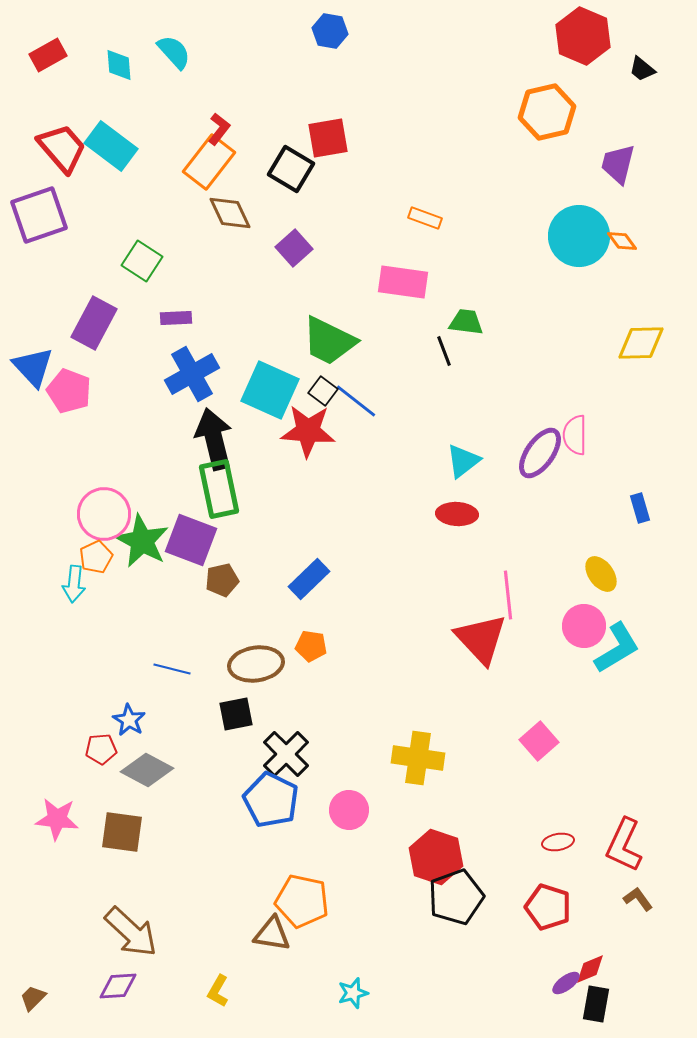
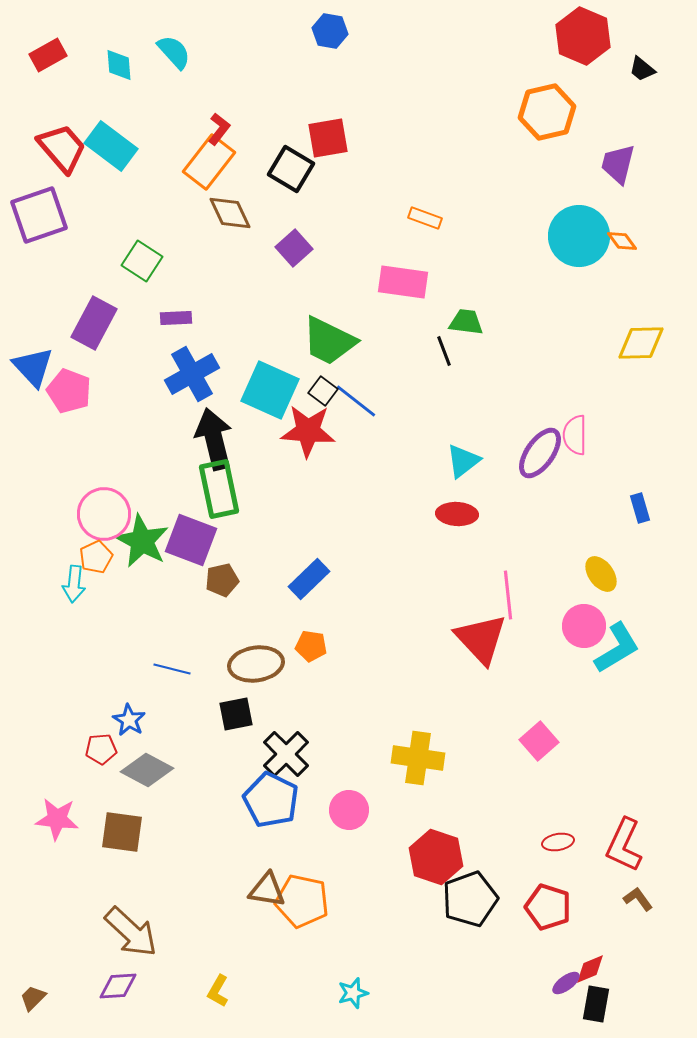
black pentagon at (456, 897): moved 14 px right, 2 px down
brown triangle at (272, 934): moved 5 px left, 44 px up
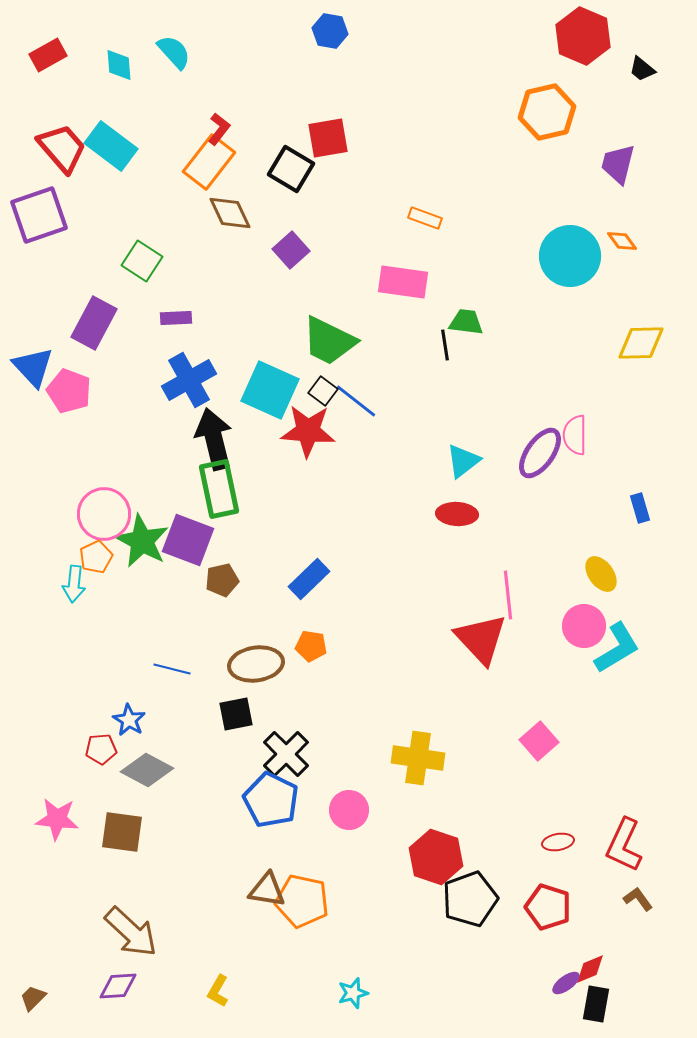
cyan circle at (579, 236): moved 9 px left, 20 px down
purple square at (294, 248): moved 3 px left, 2 px down
black line at (444, 351): moved 1 px right, 6 px up; rotated 12 degrees clockwise
blue cross at (192, 374): moved 3 px left, 6 px down
purple square at (191, 540): moved 3 px left
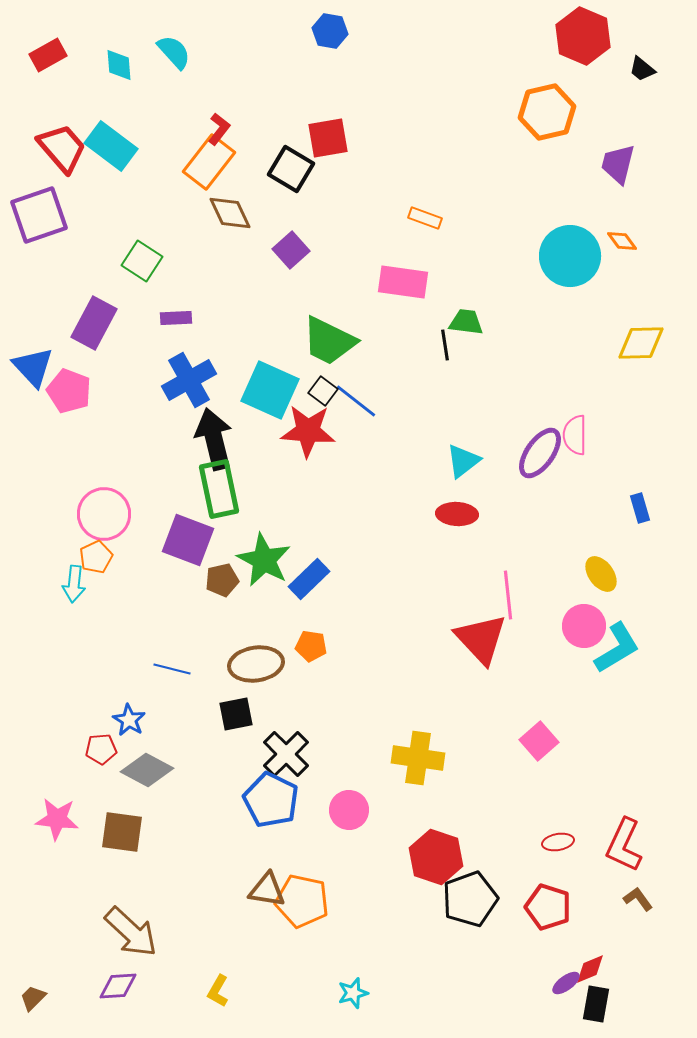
green star at (142, 541): moved 122 px right, 19 px down
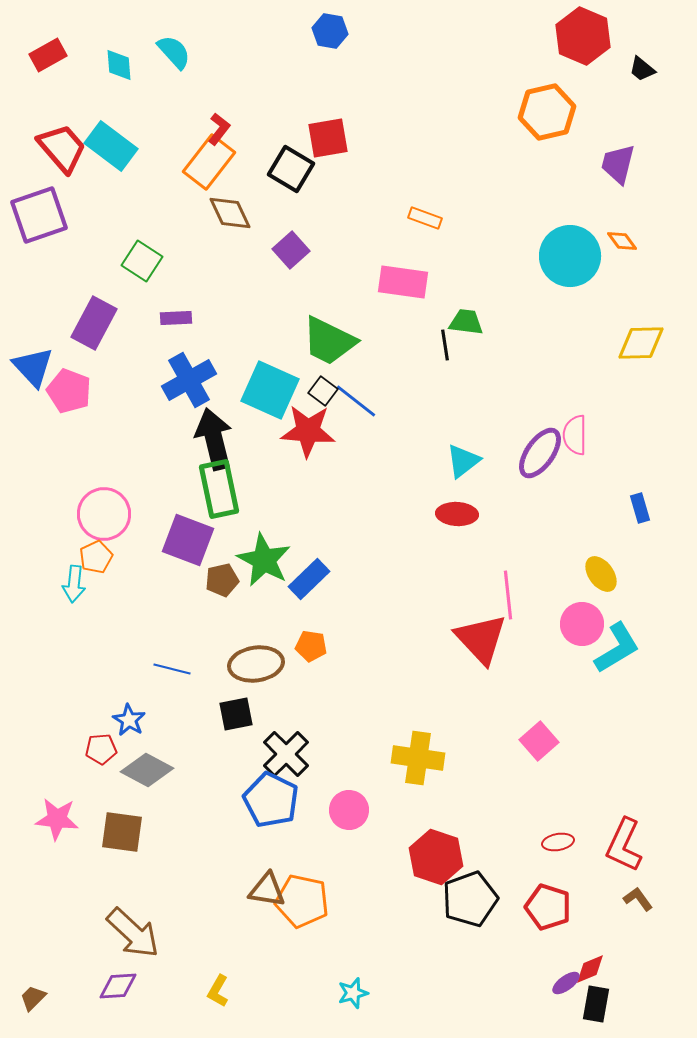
pink circle at (584, 626): moved 2 px left, 2 px up
brown arrow at (131, 932): moved 2 px right, 1 px down
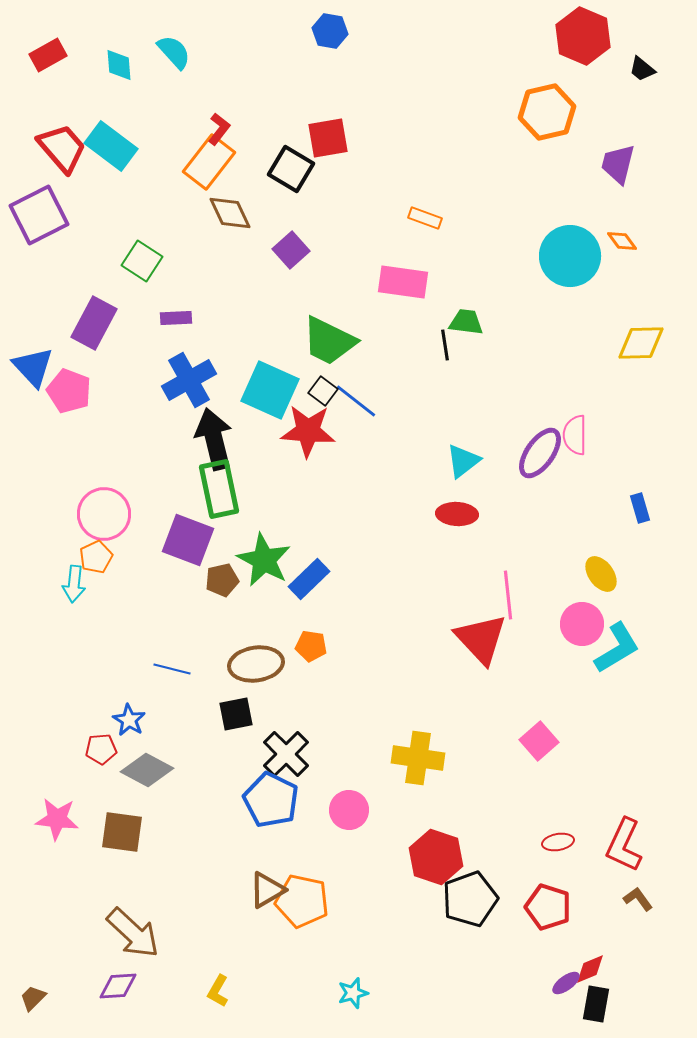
purple square at (39, 215): rotated 8 degrees counterclockwise
brown triangle at (267, 890): rotated 39 degrees counterclockwise
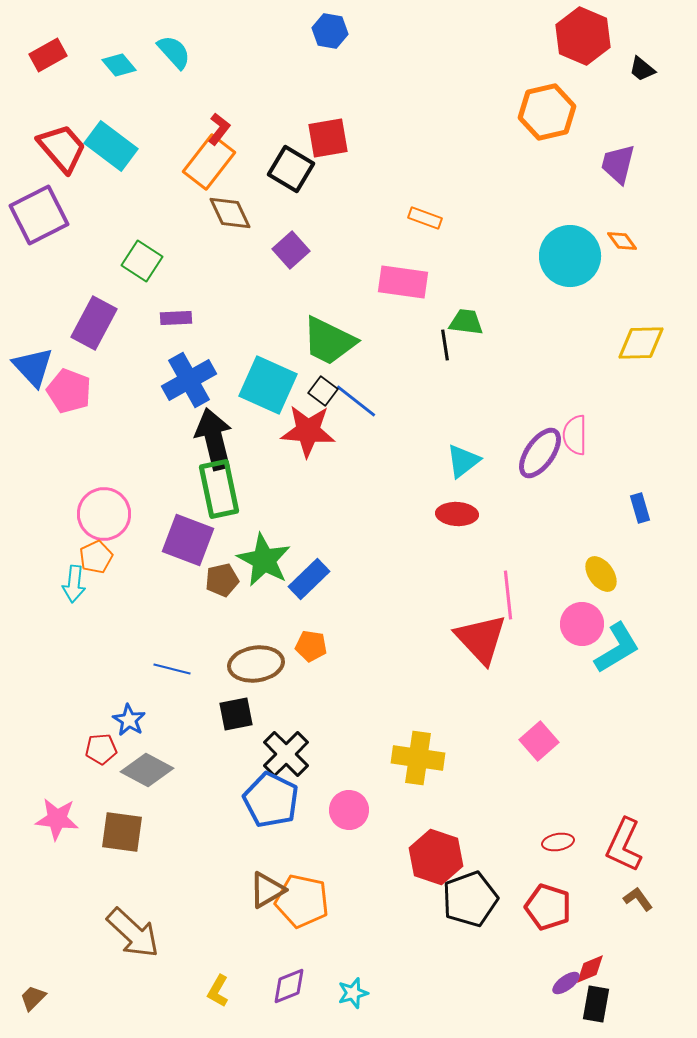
cyan diamond at (119, 65): rotated 36 degrees counterclockwise
cyan square at (270, 390): moved 2 px left, 5 px up
purple diamond at (118, 986): moved 171 px right; rotated 18 degrees counterclockwise
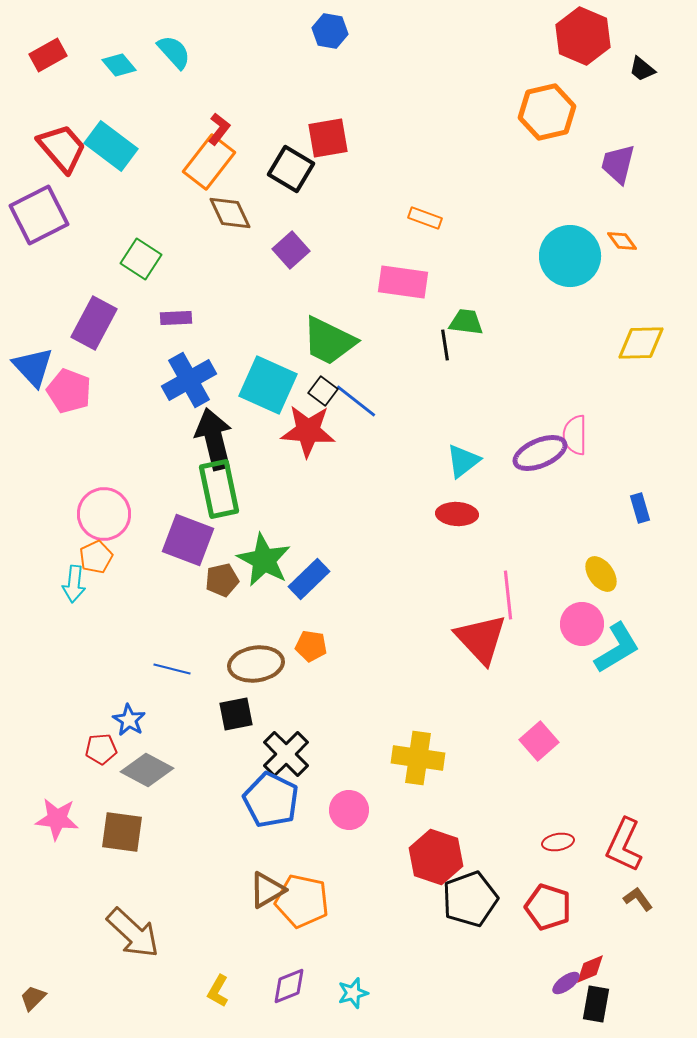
green square at (142, 261): moved 1 px left, 2 px up
purple ellipse at (540, 453): rotated 32 degrees clockwise
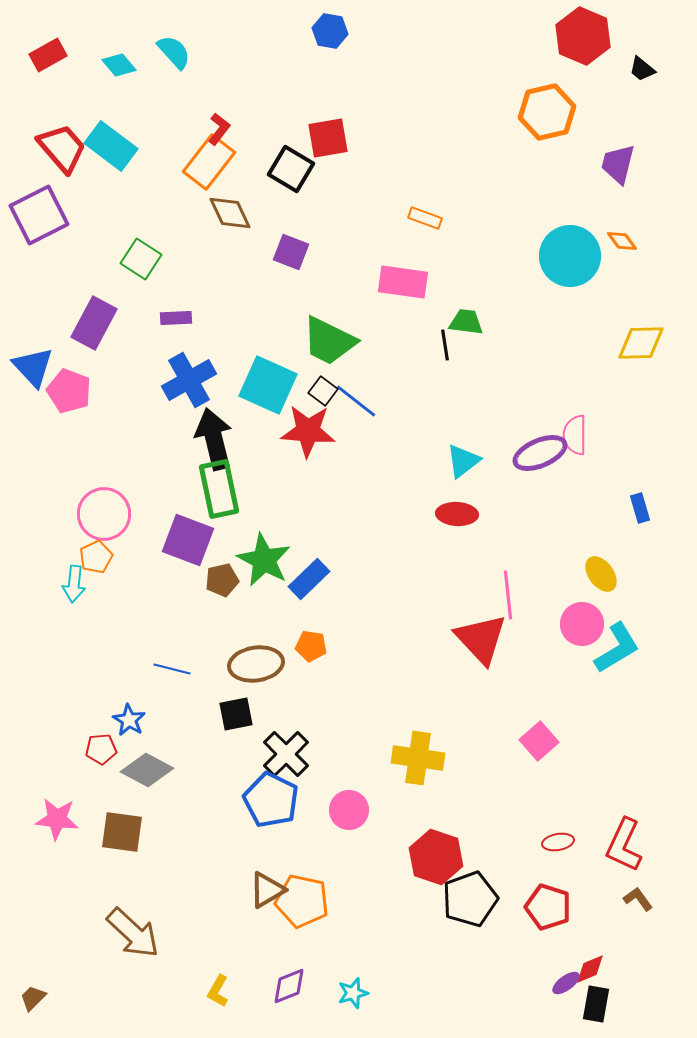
purple square at (291, 250): moved 2 px down; rotated 27 degrees counterclockwise
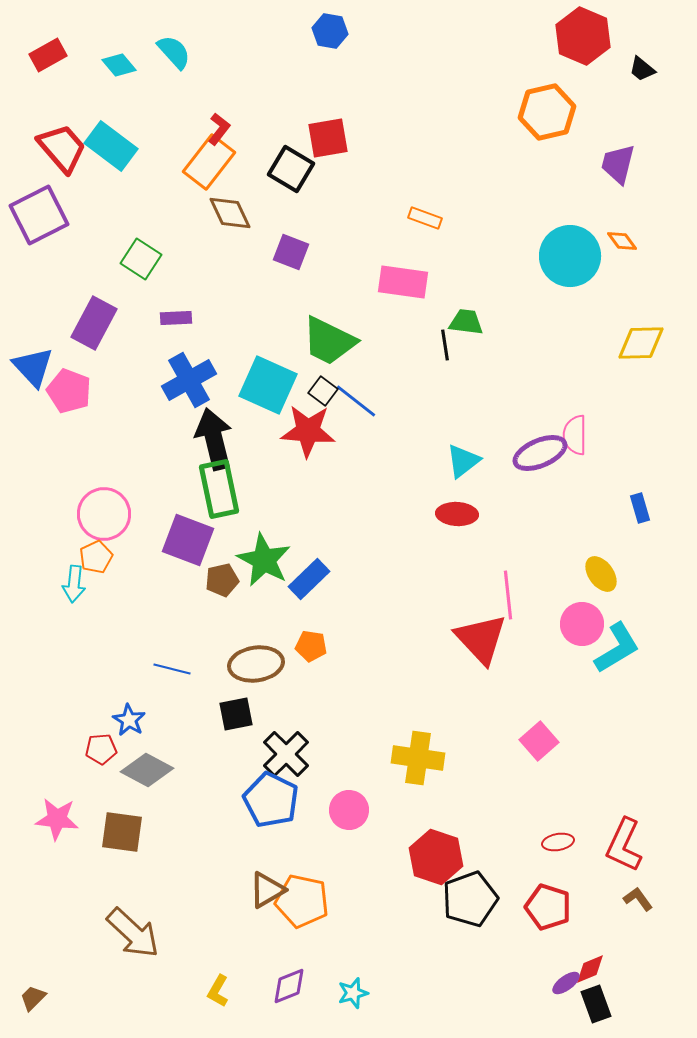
black rectangle at (596, 1004): rotated 30 degrees counterclockwise
